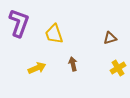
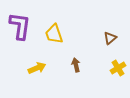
purple L-shape: moved 1 px right, 3 px down; rotated 12 degrees counterclockwise
brown triangle: rotated 24 degrees counterclockwise
brown arrow: moved 3 px right, 1 px down
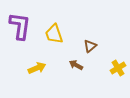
brown triangle: moved 20 px left, 8 px down
brown arrow: rotated 48 degrees counterclockwise
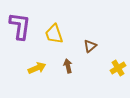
brown arrow: moved 8 px left, 1 px down; rotated 48 degrees clockwise
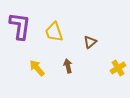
yellow trapezoid: moved 2 px up
brown triangle: moved 4 px up
yellow arrow: rotated 108 degrees counterclockwise
